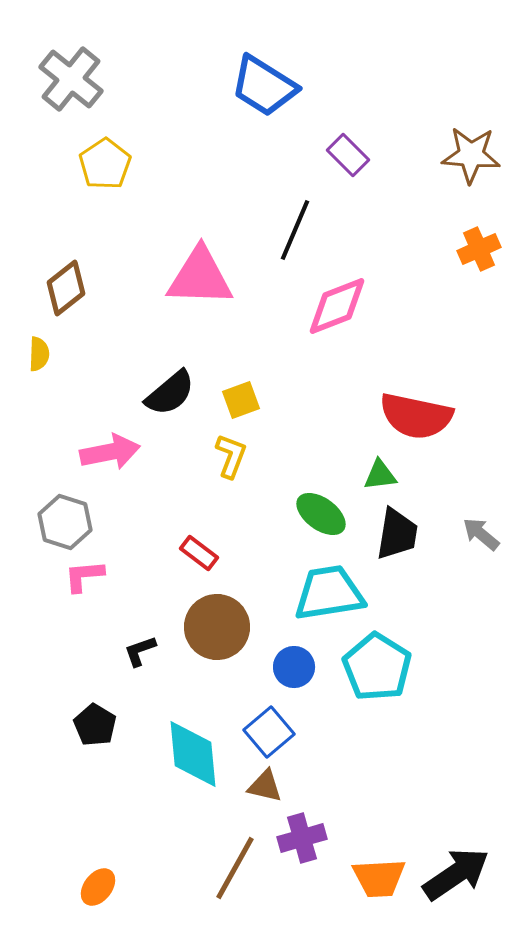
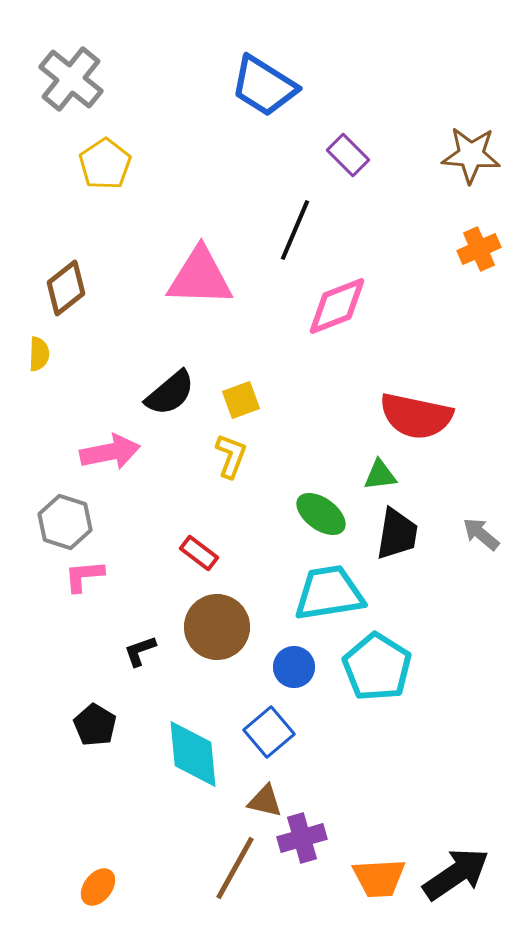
brown triangle: moved 15 px down
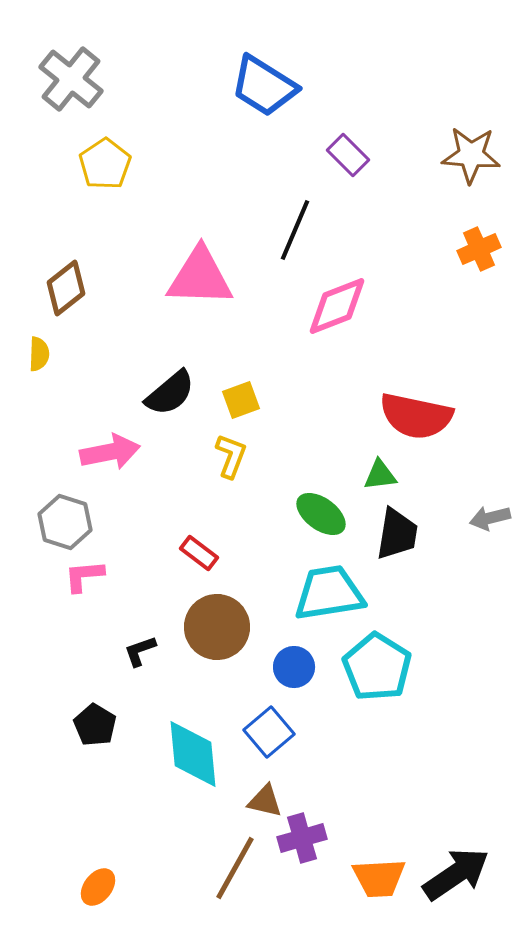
gray arrow: moved 9 px right, 16 px up; rotated 54 degrees counterclockwise
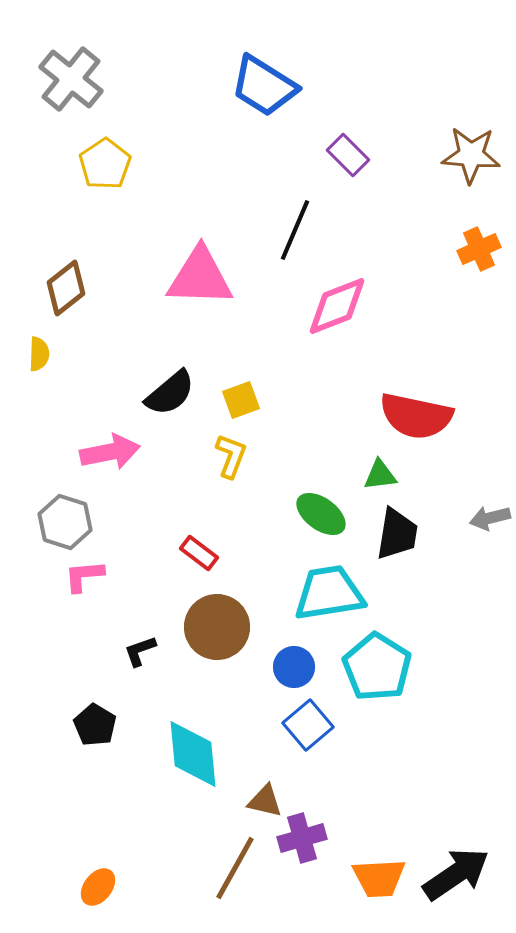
blue square: moved 39 px right, 7 px up
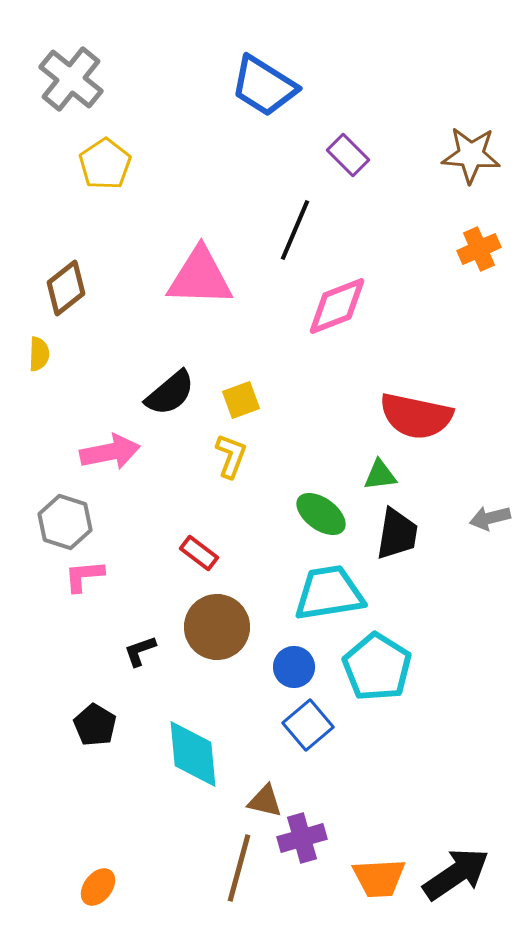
brown line: moved 4 px right; rotated 14 degrees counterclockwise
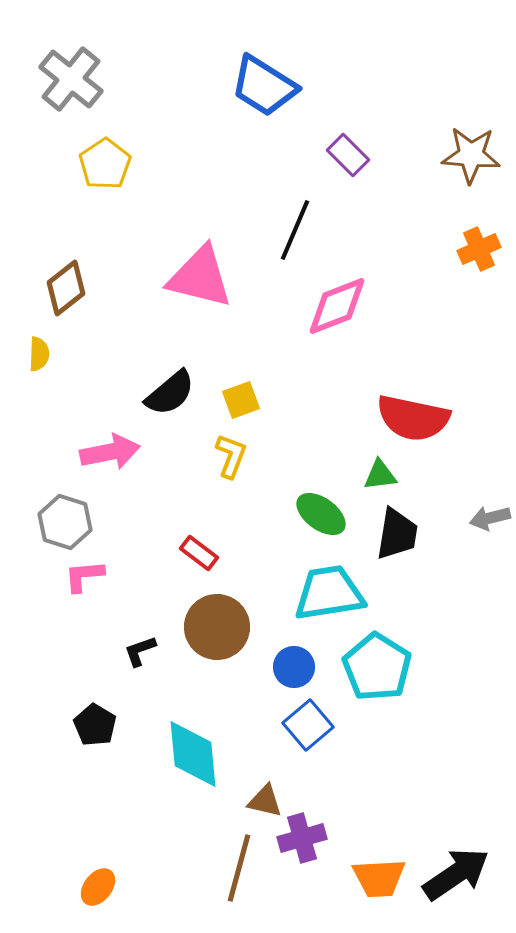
pink triangle: rotated 12 degrees clockwise
red semicircle: moved 3 px left, 2 px down
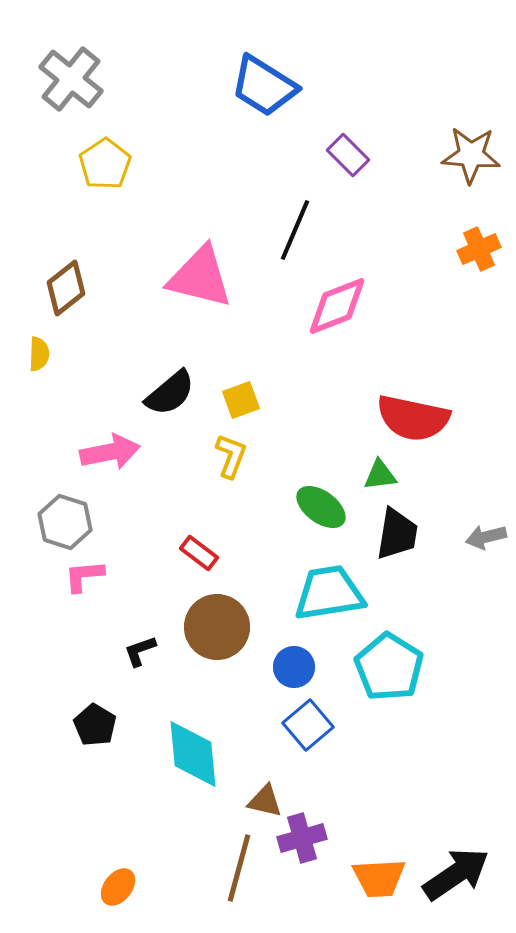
green ellipse: moved 7 px up
gray arrow: moved 4 px left, 19 px down
cyan pentagon: moved 12 px right
orange ellipse: moved 20 px right
